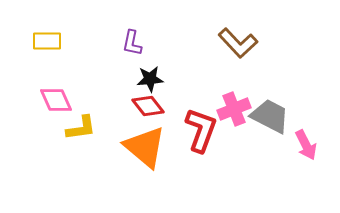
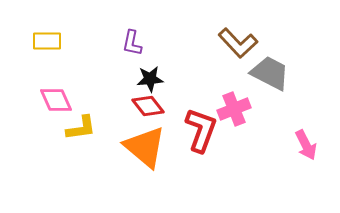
gray trapezoid: moved 43 px up
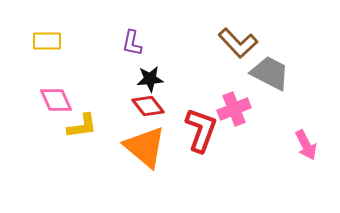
yellow L-shape: moved 1 px right, 2 px up
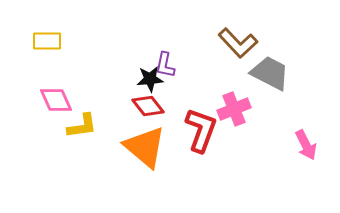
purple L-shape: moved 33 px right, 22 px down
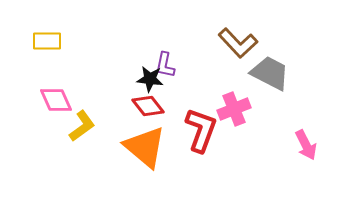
black star: rotated 12 degrees clockwise
yellow L-shape: rotated 28 degrees counterclockwise
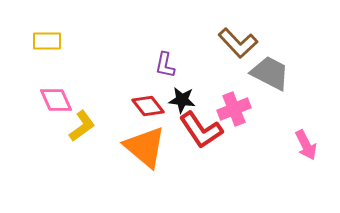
black star: moved 32 px right, 21 px down
red L-shape: rotated 126 degrees clockwise
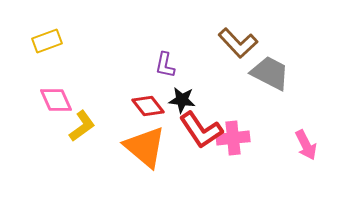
yellow rectangle: rotated 20 degrees counterclockwise
pink cross: moved 1 px left, 29 px down; rotated 16 degrees clockwise
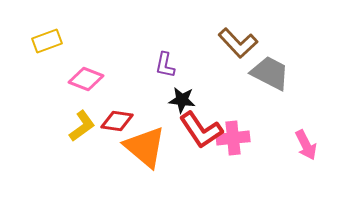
pink diamond: moved 30 px right, 21 px up; rotated 44 degrees counterclockwise
red diamond: moved 31 px left, 15 px down; rotated 44 degrees counterclockwise
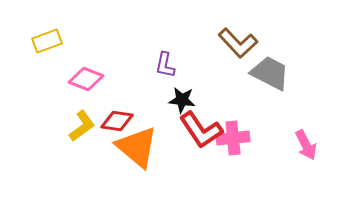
orange triangle: moved 8 px left
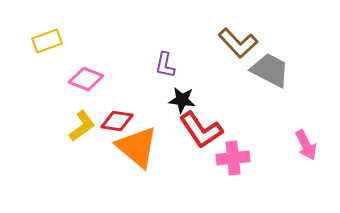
gray trapezoid: moved 3 px up
pink cross: moved 20 px down
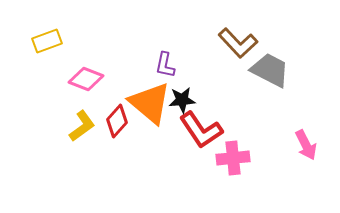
black star: rotated 12 degrees counterclockwise
red diamond: rotated 56 degrees counterclockwise
orange triangle: moved 13 px right, 44 px up
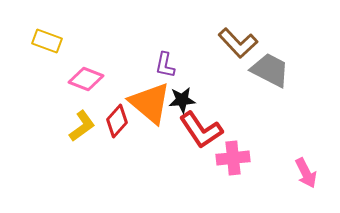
yellow rectangle: rotated 40 degrees clockwise
pink arrow: moved 28 px down
